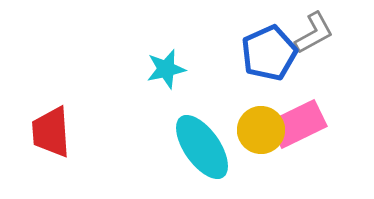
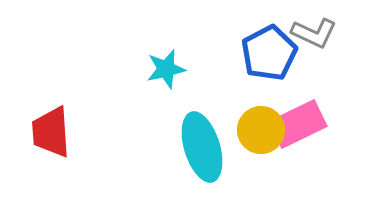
gray L-shape: rotated 54 degrees clockwise
blue pentagon: rotated 4 degrees counterclockwise
cyan ellipse: rotated 18 degrees clockwise
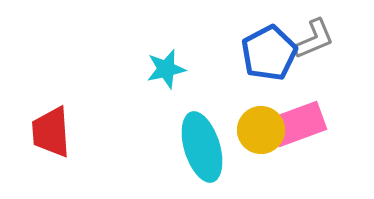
gray L-shape: moved 6 px down; rotated 48 degrees counterclockwise
pink rectangle: rotated 6 degrees clockwise
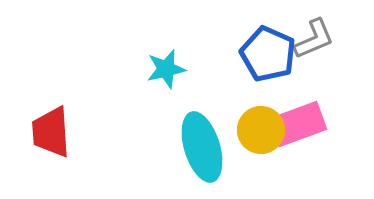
blue pentagon: moved 1 px left, 1 px down; rotated 20 degrees counterclockwise
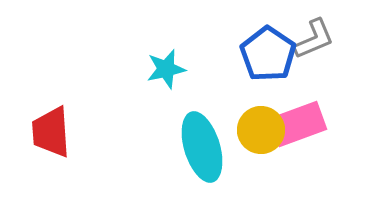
blue pentagon: rotated 10 degrees clockwise
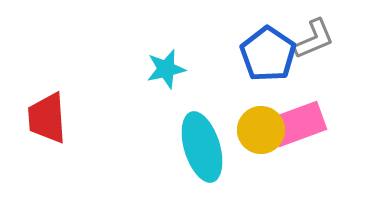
red trapezoid: moved 4 px left, 14 px up
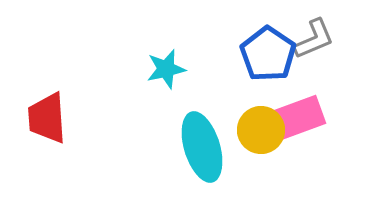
pink rectangle: moved 1 px left, 6 px up
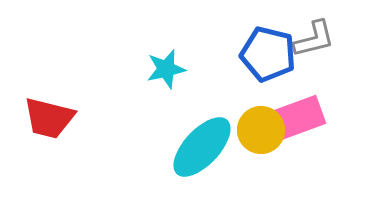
gray L-shape: rotated 9 degrees clockwise
blue pentagon: rotated 20 degrees counterclockwise
red trapezoid: moved 2 px right; rotated 72 degrees counterclockwise
cyan ellipse: rotated 60 degrees clockwise
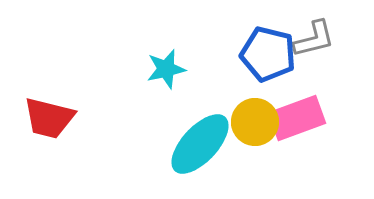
yellow circle: moved 6 px left, 8 px up
cyan ellipse: moved 2 px left, 3 px up
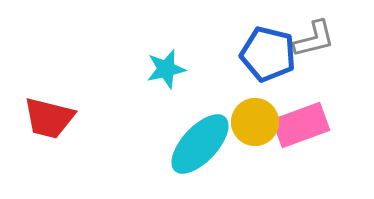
pink rectangle: moved 4 px right, 7 px down
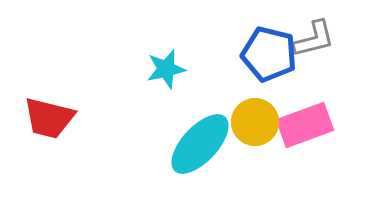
blue pentagon: moved 1 px right
pink rectangle: moved 4 px right
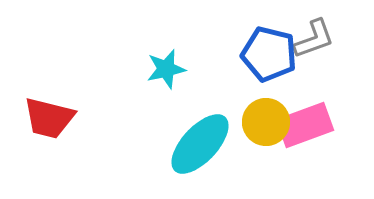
gray L-shape: rotated 6 degrees counterclockwise
yellow circle: moved 11 px right
